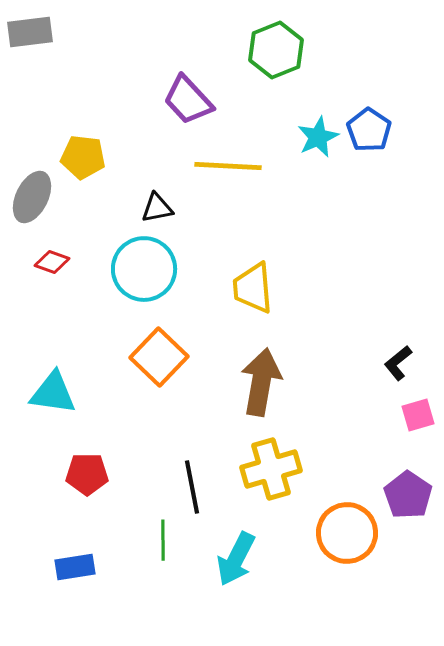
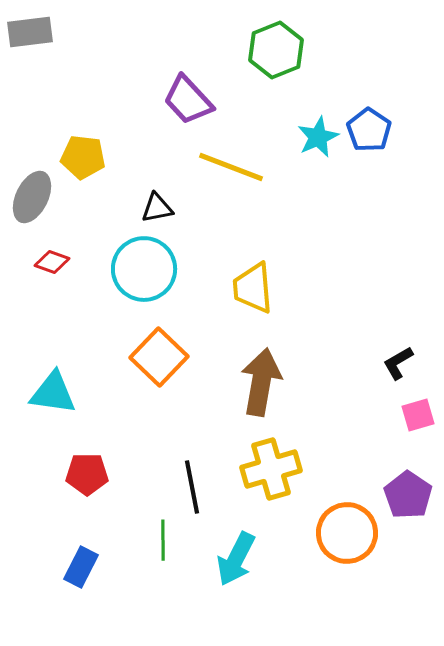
yellow line: moved 3 px right, 1 px down; rotated 18 degrees clockwise
black L-shape: rotated 9 degrees clockwise
blue rectangle: moved 6 px right; rotated 54 degrees counterclockwise
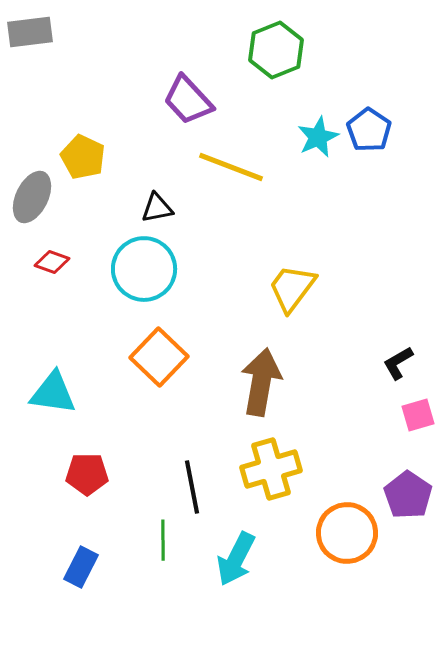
yellow pentagon: rotated 18 degrees clockwise
yellow trapezoid: moved 39 px right; rotated 42 degrees clockwise
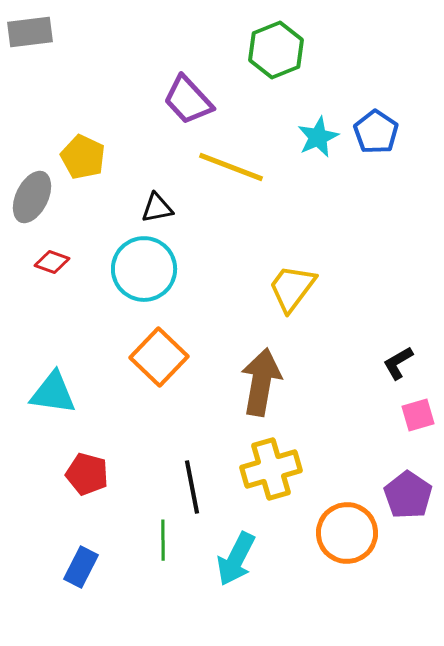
blue pentagon: moved 7 px right, 2 px down
red pentagon: rotated 15 degrees clockwise
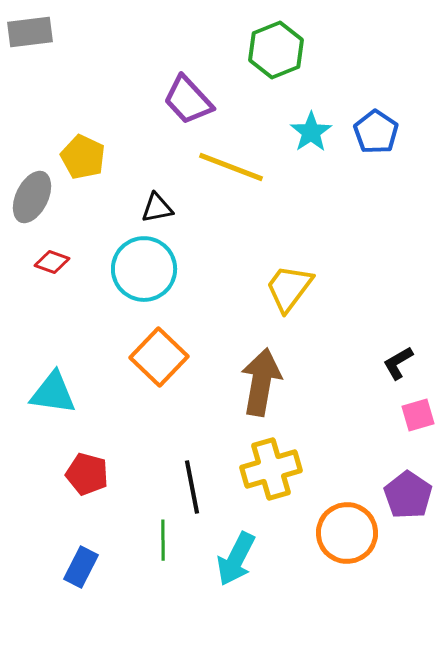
cyan star: moved 7 px left, 5 px up; rotated 9 degrees counterclockwise
yellow trapezoid: moved 3 px left
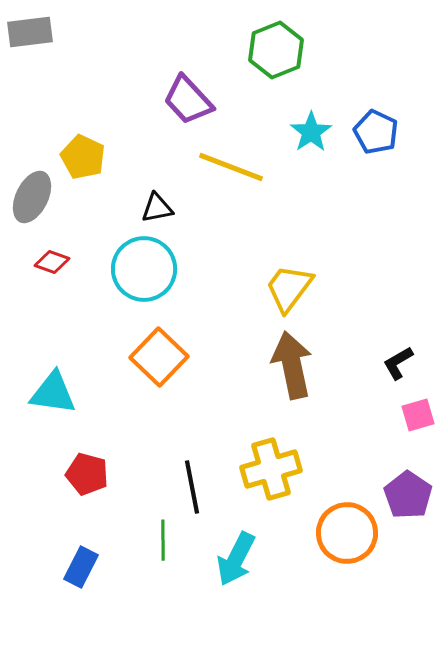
blue pentagon: rotated 9 degrees counterclockwise
brown arrow: moved 31 px right, 17 px up; rotated 22 degrees counterclockwise
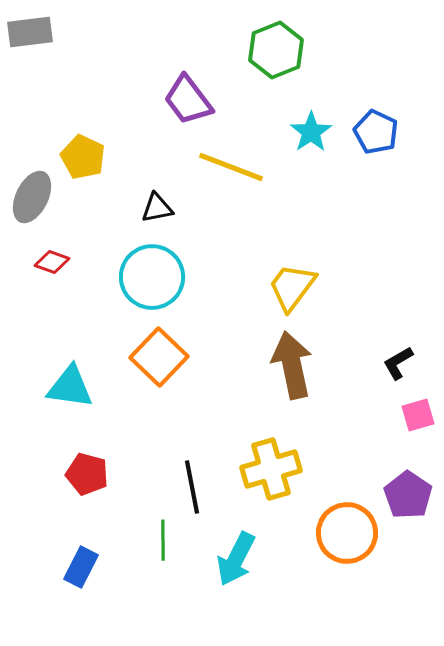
purple trapezoid: rotated 6 degrees clockwise
cyan circle: moved 8 px right, 8 px down
yellow trapezoid: moved 3 px right, 1 px up
cyan triangle: moved 17 px right, 6 px up
